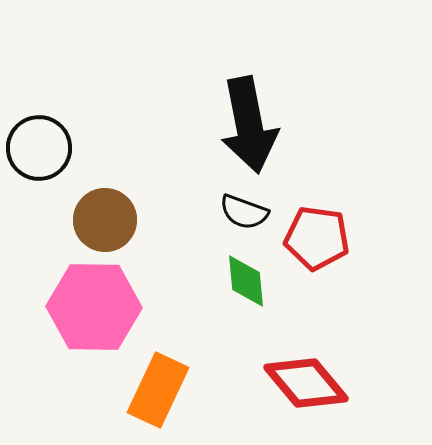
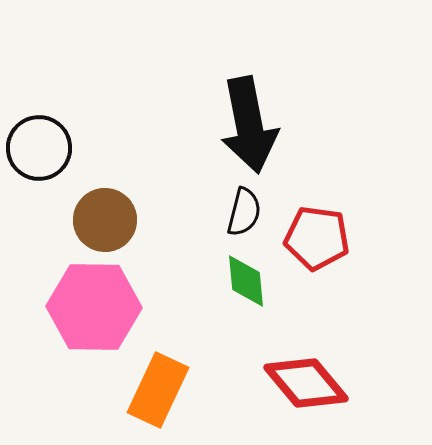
black semicircle: rotated 96 degrees counterclockwise
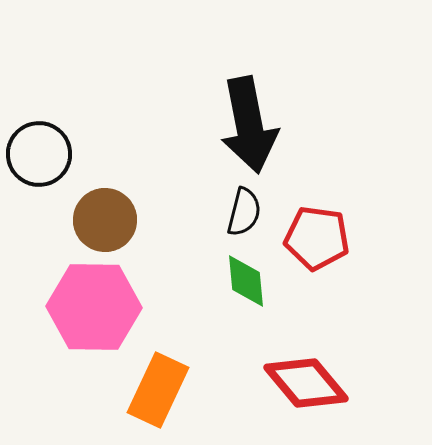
black circle: moved 6 px down
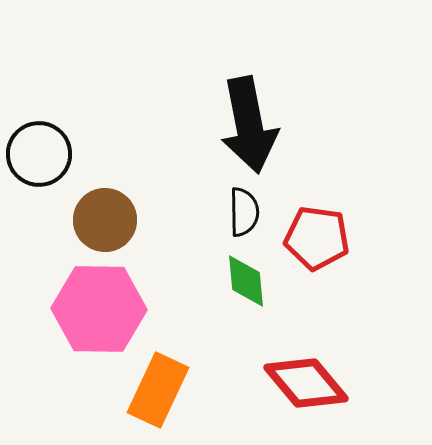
black semicircle: rotated 15 degrees counterclockwise
pink hexagon: moved 5 px right, 2 px down
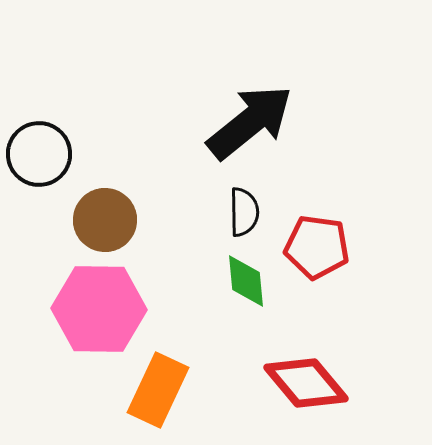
black arrow: moved 1 px right, 3 px up; rotated 118 degrees counterclockwise
red pentagon: moved 9 px down
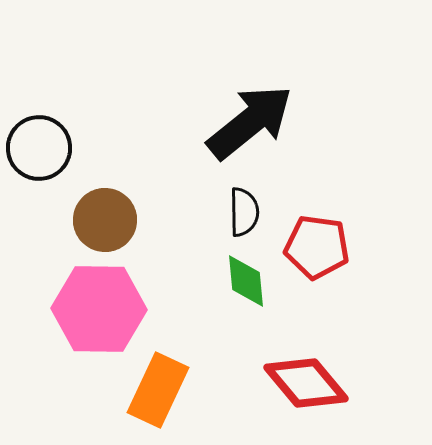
black circle: moved 6 px up
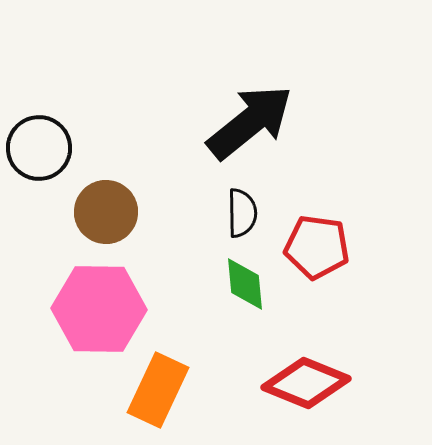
black semicircle: moved 2 px left, 1 px down
brown circle: moved 1 px right, 8 px up
green diamond: moved 1 px left, 3 px down
red diamond: rotated 28 degrees counterclockwise
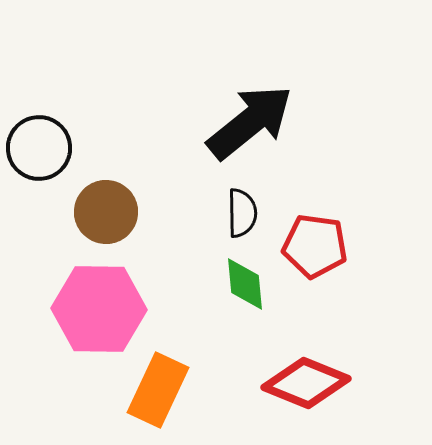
red pentagon: moved 2 px left, 1 px up
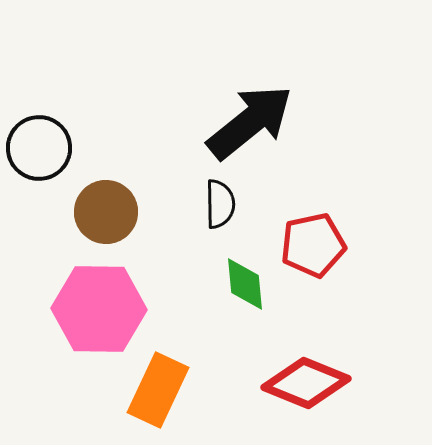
black semicircle: moved 22 px left, 9 px up
red pentagon: moved 2 px left, 1 px up; rotated 20 degrees counterclockwise
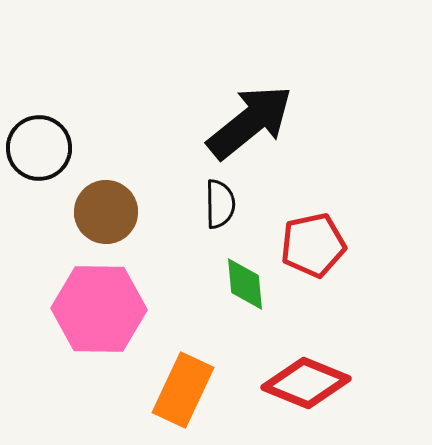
orange rectangle: moved 25 px right
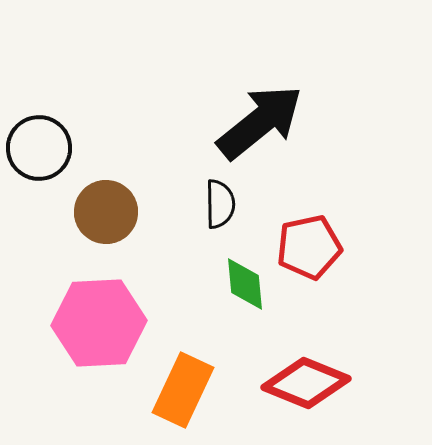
black arrow: moved 10 px right
red pentagon: moved 4 px left, 2 px down
pink hexagon: moved 14 px down; rotated 4 degrees counterclockwise
